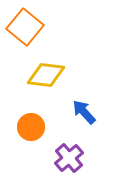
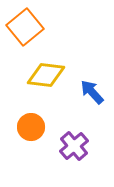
orange square: rotated 12 degrees clockwise
blue arrow: moved 8 px right, 20 px up
purple cross: moved 5 px right, 12 px up
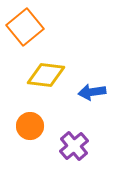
blue arrow: rotated 56 degrees counterclockwise
orange circle: moved 1 px left, 1 px up
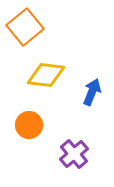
blue arrow: rotated 120 degrees clockwise
orange circle: moved 1 px left, 1 px up
purple cross: moved 8 px down
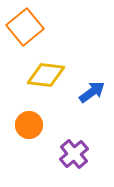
blue arrow: rotated 32 degrees clockwise
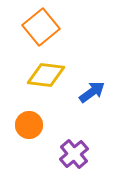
orange square: moved 16 px right
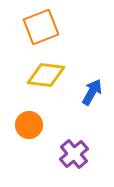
orange square: rotated 18 degrees clockwise
blue arrow: rotated 24 degrees counterclockwise
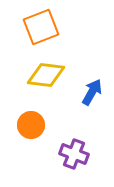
orange circle: moved 2 px right
purple cross: rotated 28 degrees counterclockwise
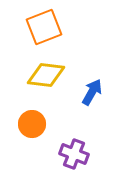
orange square: moved 3 px right
orange circle: moved 1 px right, 1 px up
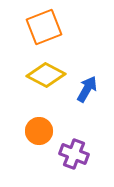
yellow diamond: rotated 21 degrees clockwise
blue arrow: moved 5 px left, 3 px up
orange circle: moved 7 px right, 7 px down
